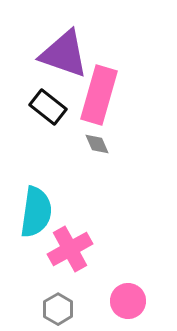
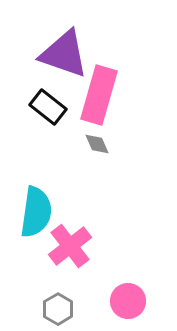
pink cross: moved 3 px up; rotated 9 degrees counterclockwise
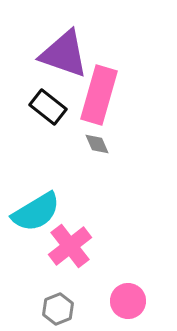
cyan semicircle: rotated 51 degrees clockwise
gray hexagon: rotated 8 degrees clockwise
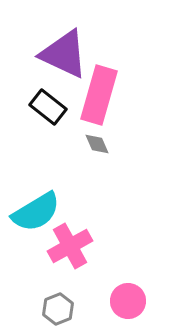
purple triangle: rotated 6 degrees clockwise
pink cross: rotated 9 degrees clockwise
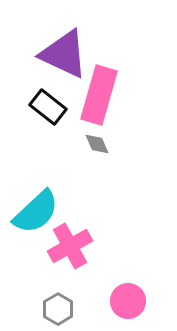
cyan semicircle: rotated 12 degrees counterclockwise
gray hexagon: rotated 8 degrees counterclockwise
